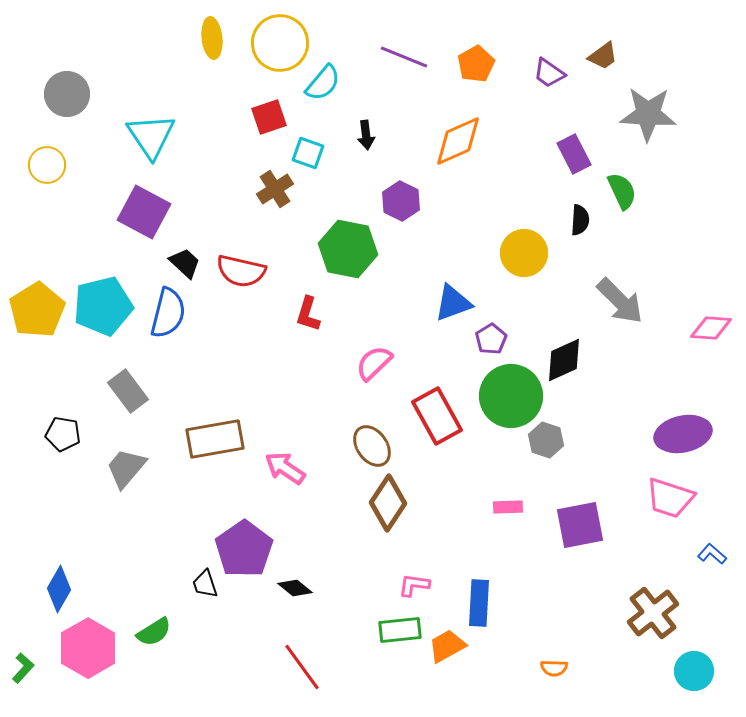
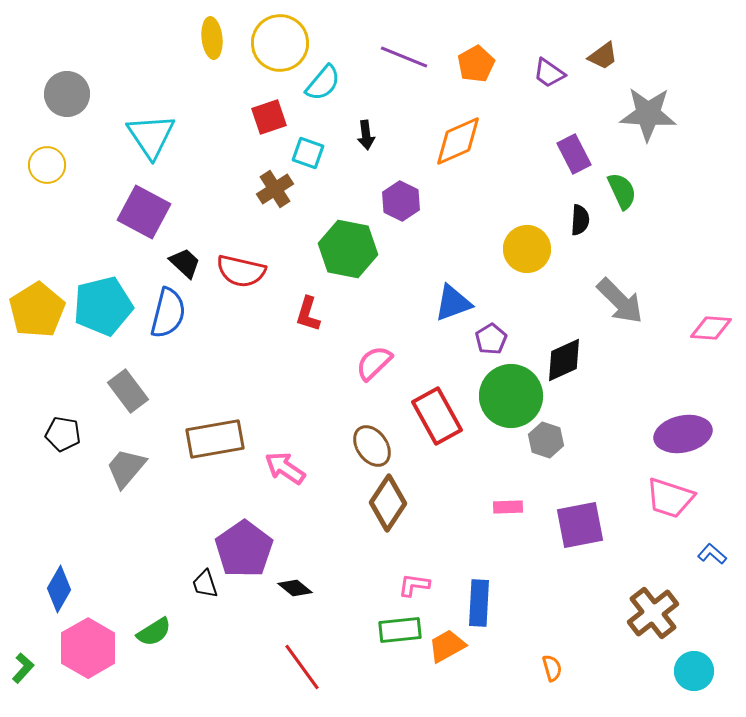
yellow circle at (524, 253): moved 3 px right, 4 px up
orange semicircle at (554, 668): moved 2 px left; rotated 108 degrees counterclockwise
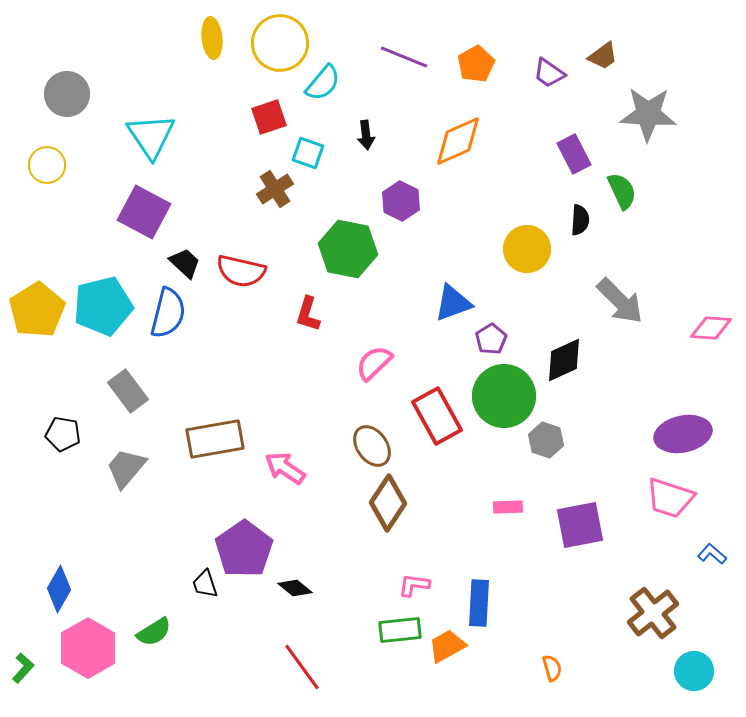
green circle at (511, 396): moved 7 px left
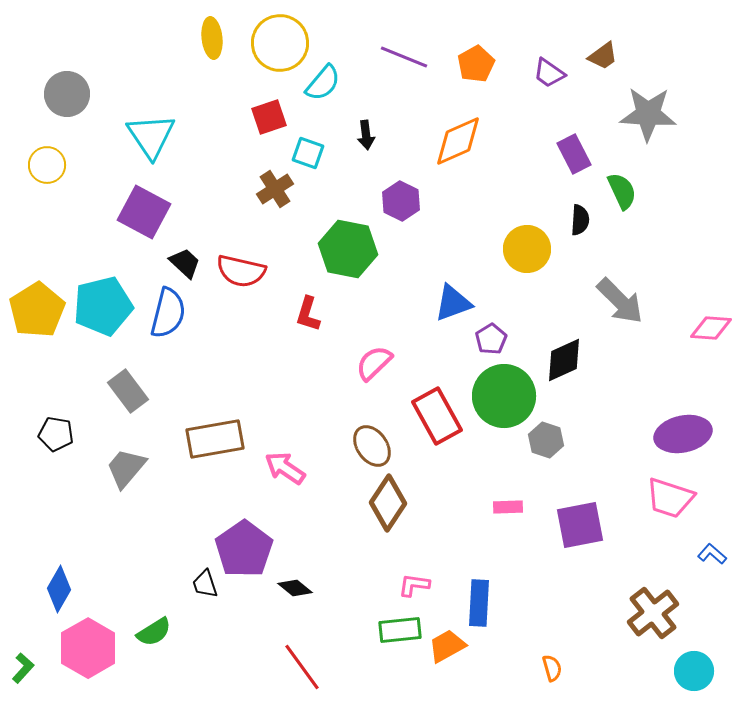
black pentagon at (63, 434): moved 7 px left
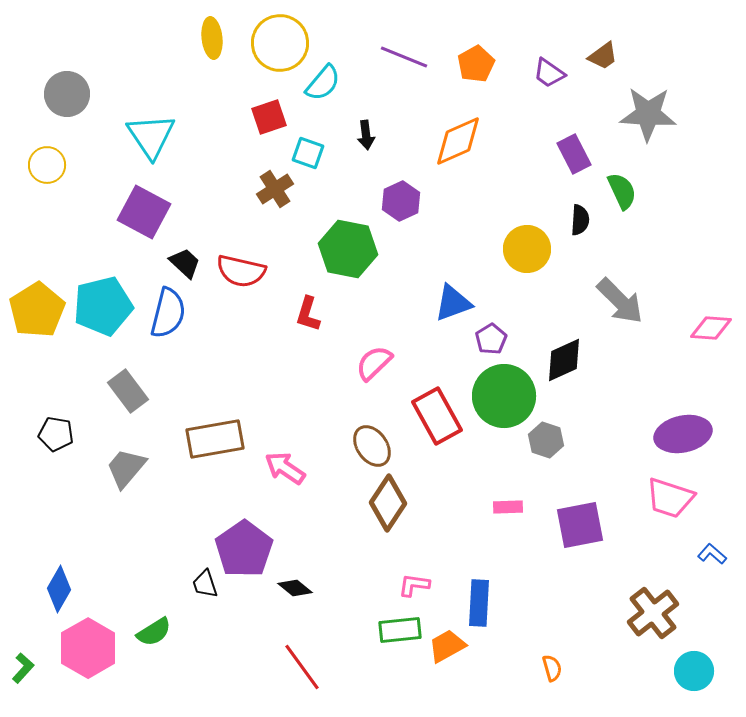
purple hexagon at (401, 201): rotated 9 degrees clockwise
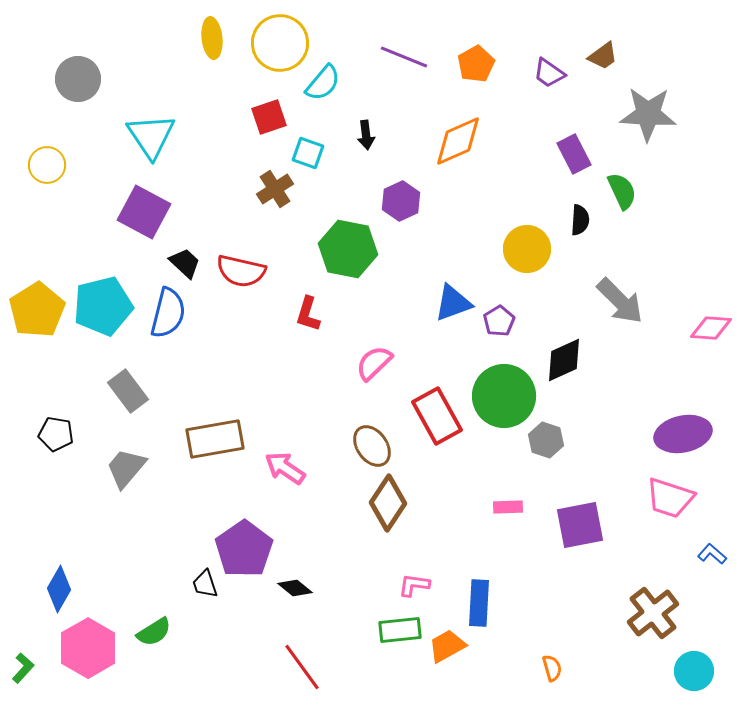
gray circle at (67, 94): moved 11 px right, 15 px up
purple pentagon at (491, 339): moved 8 px right, 18 px up
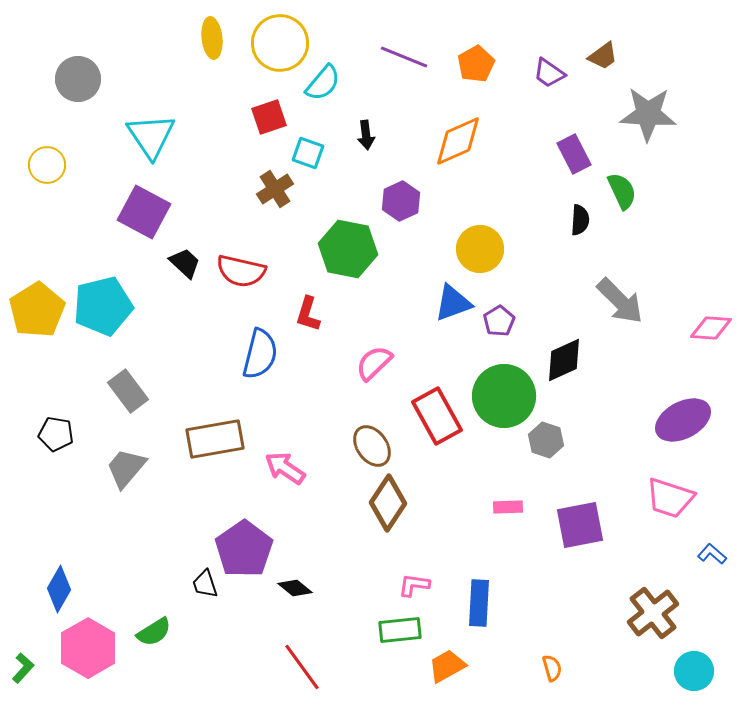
yellow circle at (527, 249): moved 47 px left
blue semicircle at (168, 313): moved 92 px right, 41 px down
purple ellipse at (683, 434): moved 14 px up; rotated 16 degrees counterclockwise
orange trapezoid at (447, 646): moved 20 px down
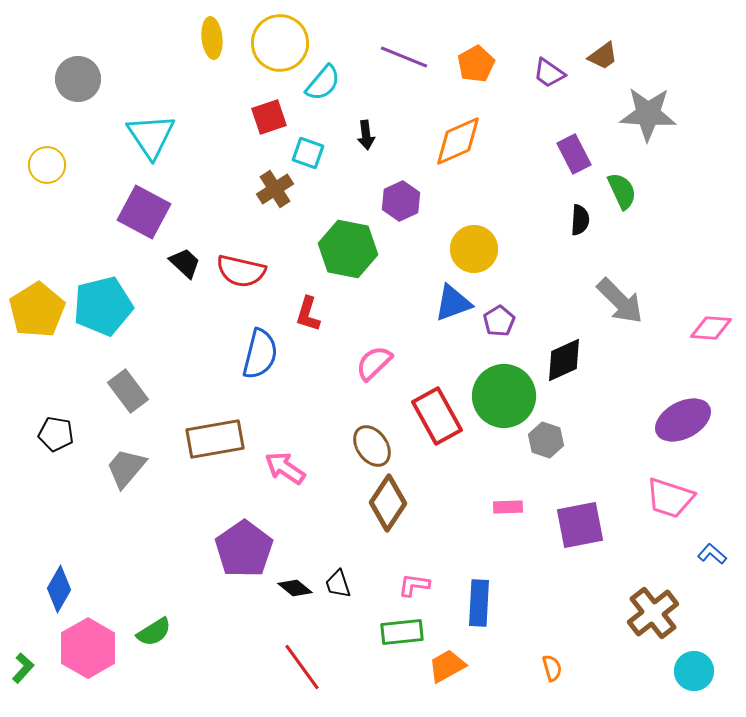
yellow circle at (480, 249): moved 6 px left
black trapezoid at (205, 584): moved 133 px right
green rectangle at (400, 630): moved 2 px right, 2 px down
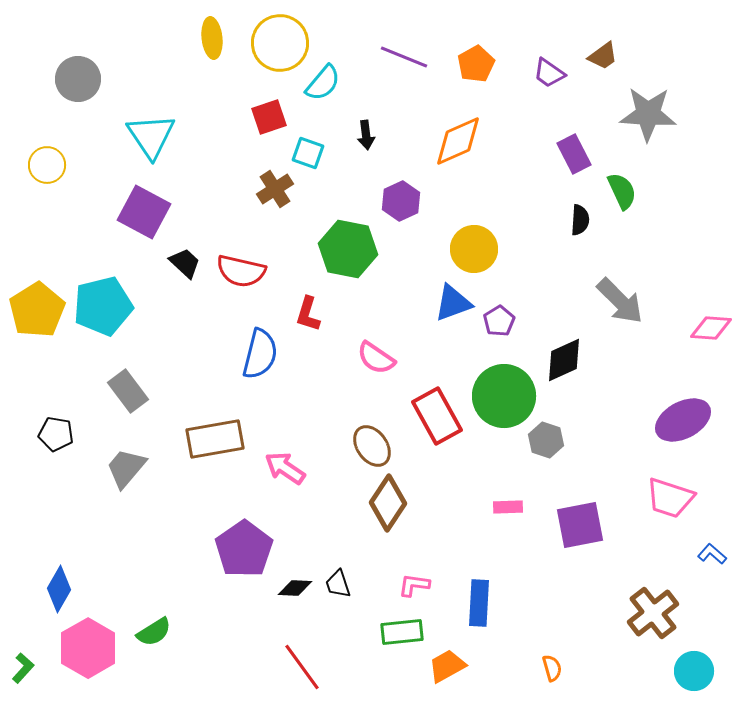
pink semicircle at (374, 363): moved 2 px right, 5 px up; rotated 102 degrees counterclockwise
black diamond at (295, 588): rotated 36 degrees counterclockwise
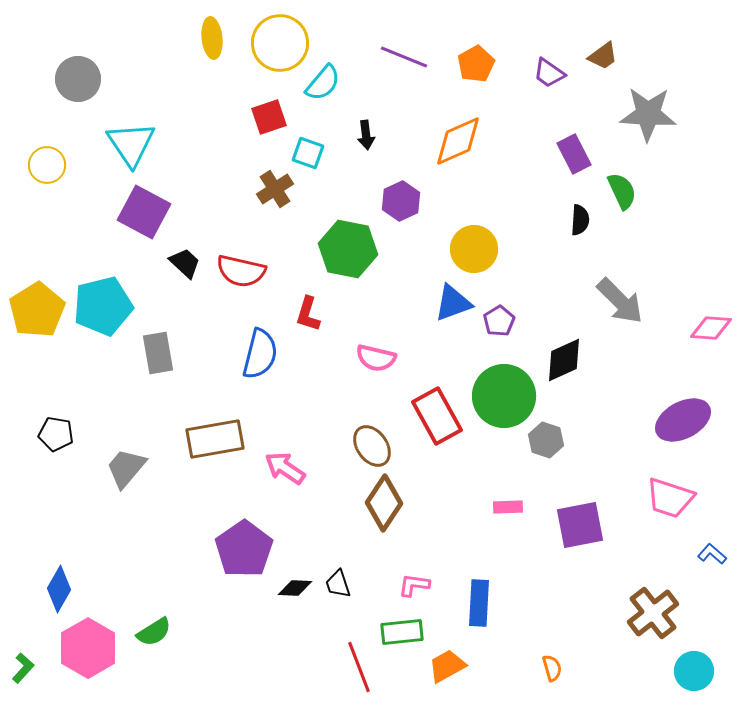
cyan triangle at (151, 136): moved 20 px left, 8 px down
pink semicircle at (376, 358): rotated 21 degrees counterclockwise
gray rectangle at (128, 391): moved 30 px right, 38 px up; rotated 27 degrees clockwise
brown diamond at (388, 503): moved 4 px left
red line at (302, 667): moved 57 px right; rotated 15 degrees clockwise
